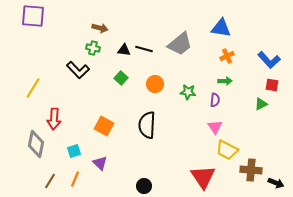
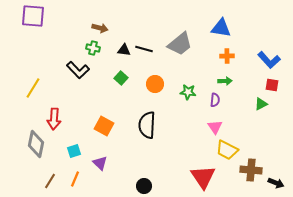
orange cross: rotated 24 degrees clockwise
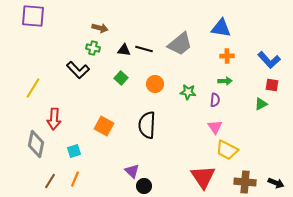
purple triangle: moved 32 px right, 8 px down
brown cross: moved 6 px left, 12 px down
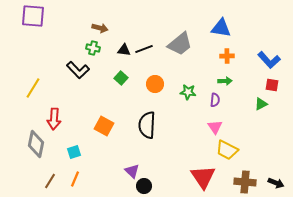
black line: rotated 36 degrees counterclockwise
cyan square: moved 1 px down
